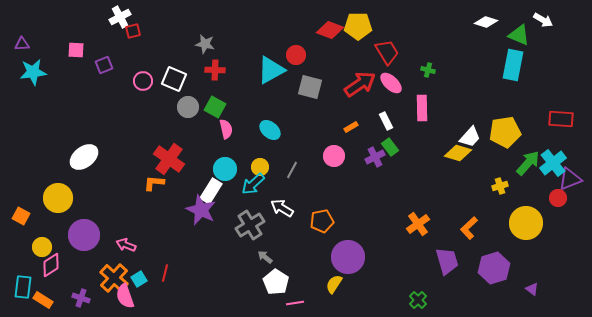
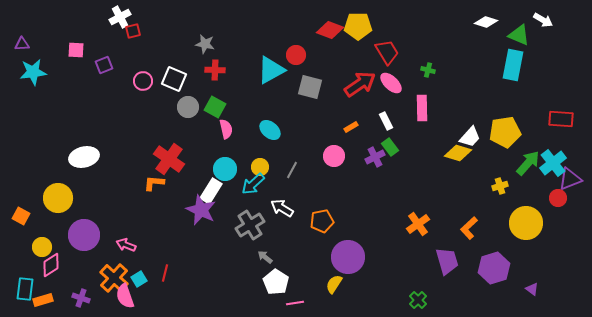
white ellipse at (84, 157): rotated 24 degrees clockwise
cyan rectangle at (23, 287): moved 2 px right, 2 px down
orange rectangle at (43, 300): rotated 48 degrees counterclockwise
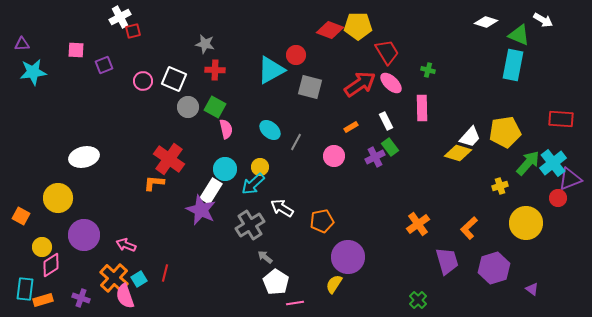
gray line at (292, 170): moved 4 px right, 28 px up
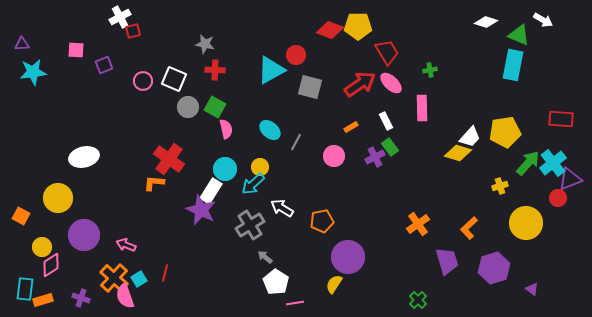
green cross at (428, 70): moved 2 px right; rotated 24 degrees counterclockwise
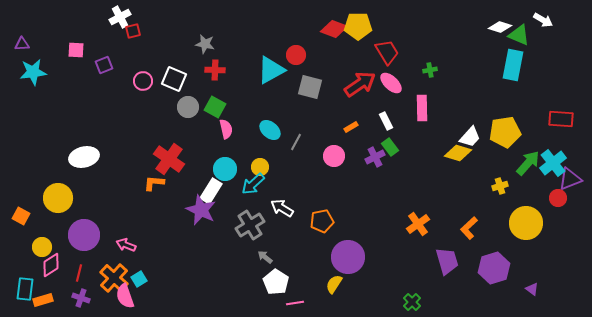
white diamond at (486, 22): moved 14 px right, 5 px down
red diamond at (330, 30): moved 4 px right, 1 px up
red line at (165, 273): moved 86 px left
green cross at (418, 300): moved 6 px left, 2 px down
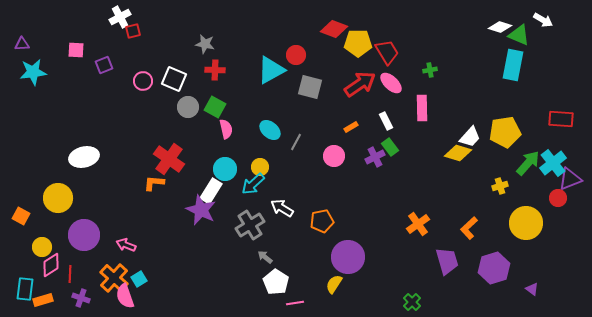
yellow pentagon at (358, 26): moved 17 px down
red line at (79, 273): moved 9 px left, 1 px down; rotated 12 degrees counterclockwise
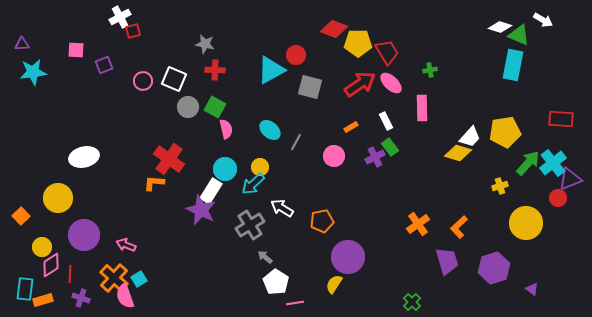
orange square at (21, 216): rotated 18 degrees clockwise
orange L-shape at (469, 228): moved 10 px left, 1 px up
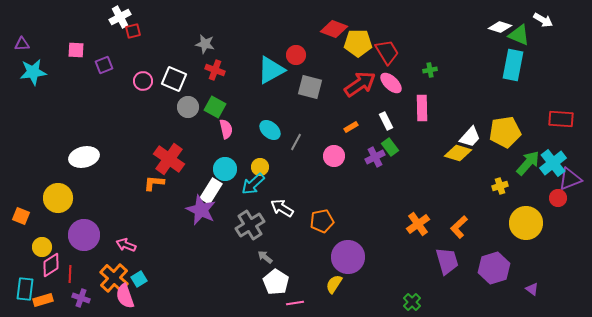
red cross at (215, 70): rotated 18 degrees clockwise
orange square at (21, 216): rotated 24 degrees counterclockwise
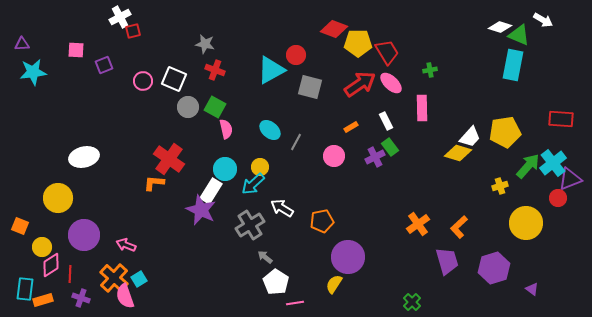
green arrow at (528, 163): moved 3 px down
orange square at (21, 216): moved 1 px left, 10 px down
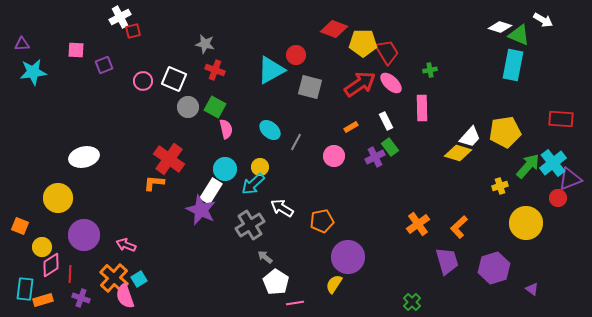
yellow pentagon at (358, 43): moved 5 px right
